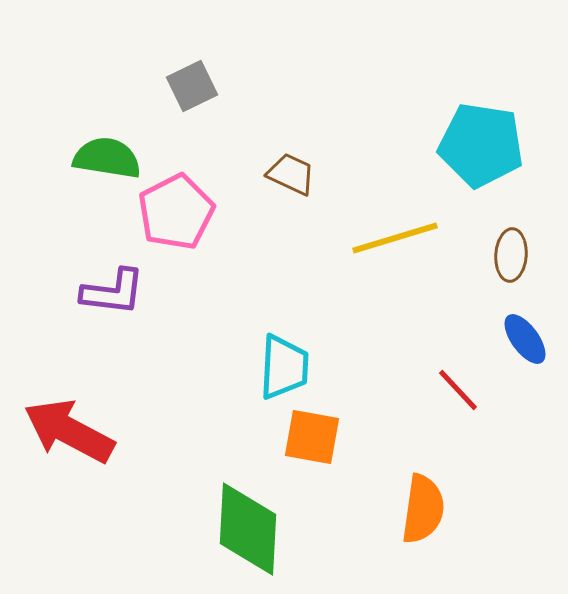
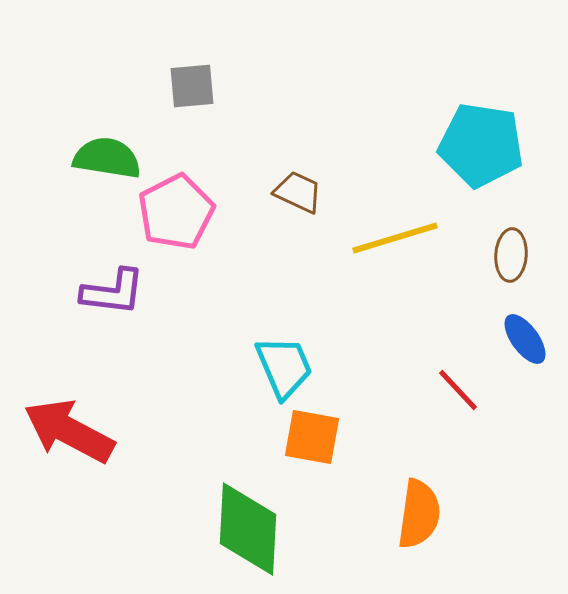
gray square: rotated 21 degrees clockwise
brown trapezoid: moved 7 px right, 18 px down
cyan trapezoid: rotated 26 degrees counterclockwise
orange semicircle: moved 4 px left, 5 px down
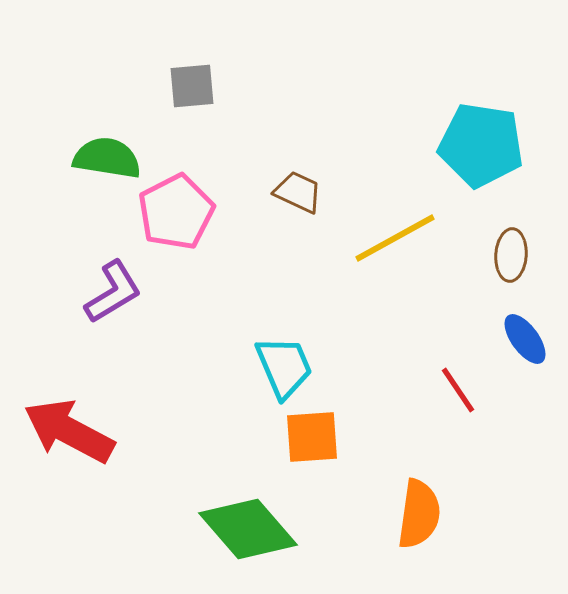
yellow line: rotated 12 degrees counterclockwise
purple L-shape: rotated 38 degrees counterclockwise
red line: rotated 9 degrees clockwise
orange square: rotated 14 degrees counterclockwise
green diamond: rotated 44 degrees counterclockwise
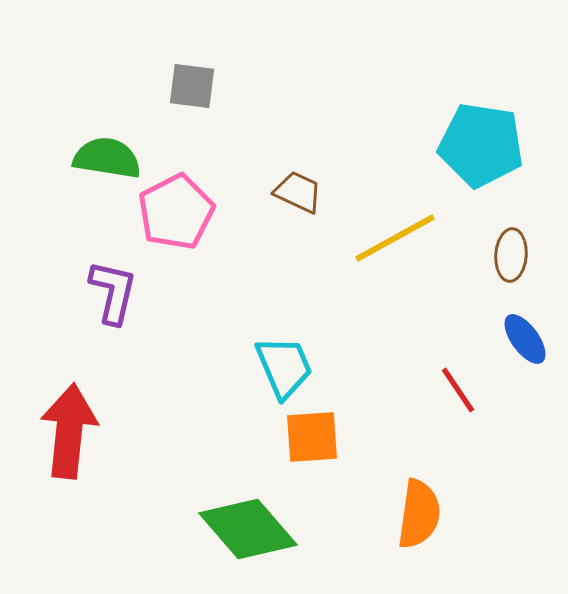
gray square: rotated 12 degrees clockwise
purple L-shape: rotated 46 degrees counterclockwise
red arrow: rotated 68 degrees clockwise
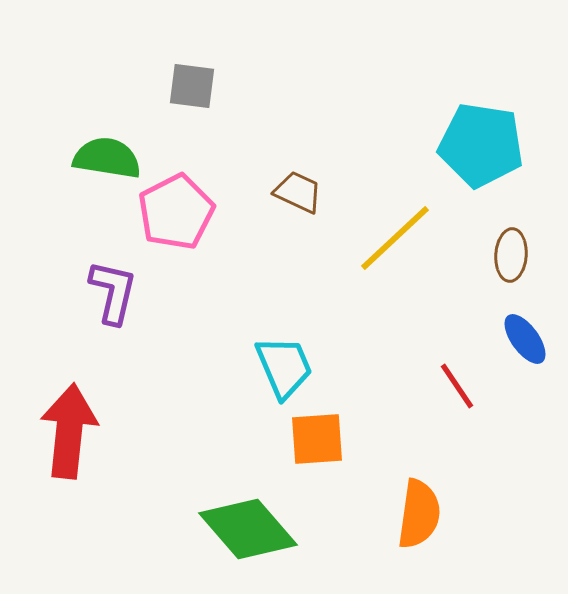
yellow line: rotated 14 degrees counterclockwise
red line: moved 1 px left, 4 px up
orange square: moved 5 px right, 2 px down
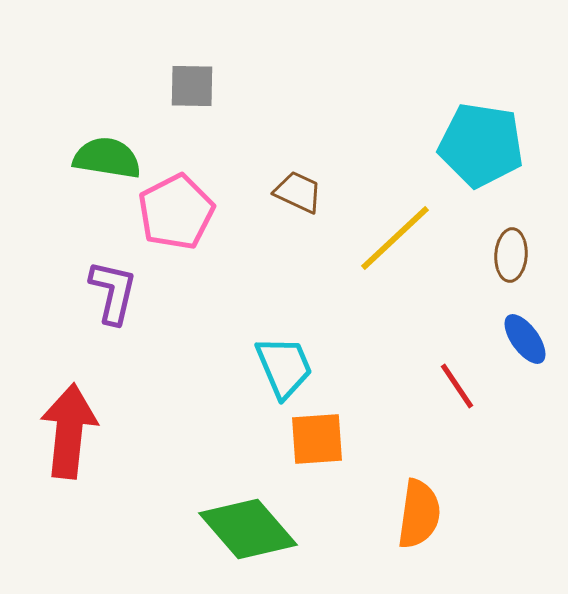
gray square: rotated 6 degrees counterclockwise
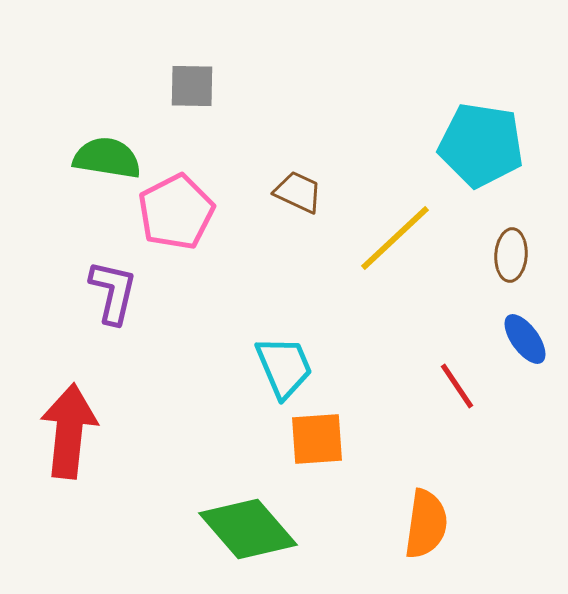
orange semicircle: moved 7 px right, 10 px down
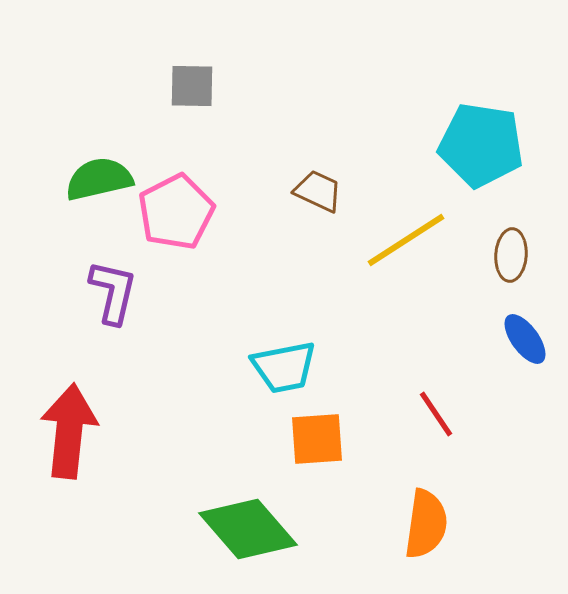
green semicircle: moved 8 px left, 21 px down; rotated 22 degrees counterclockwise
brown trapezoid: moved 20 px right, 1 px up
yellow line: moved 11 px right, 2 px down; rotated 10 degrees clockwise
cyan trapezoid: rotated 102 degrees clockwise
red line: moved 21 px left, 28 px down
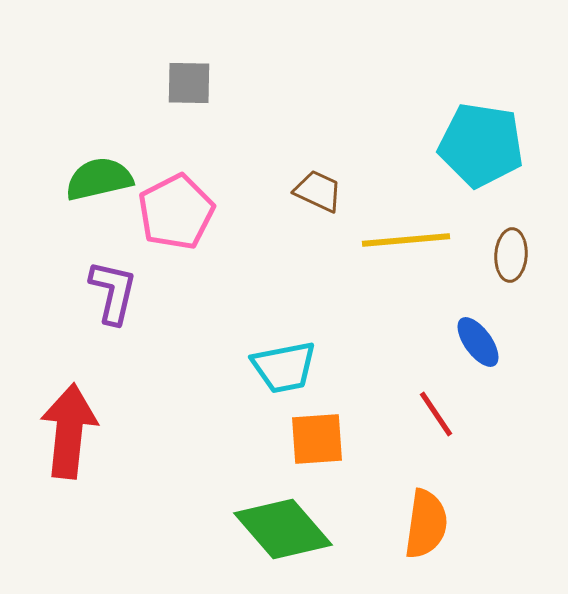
gray square: moved 3 px left, 3 px up
yellow line: rotated 28 degrees clockwise
blue ellipse: moved 47 px left, 3 px down
green diamond: moved 35 px right
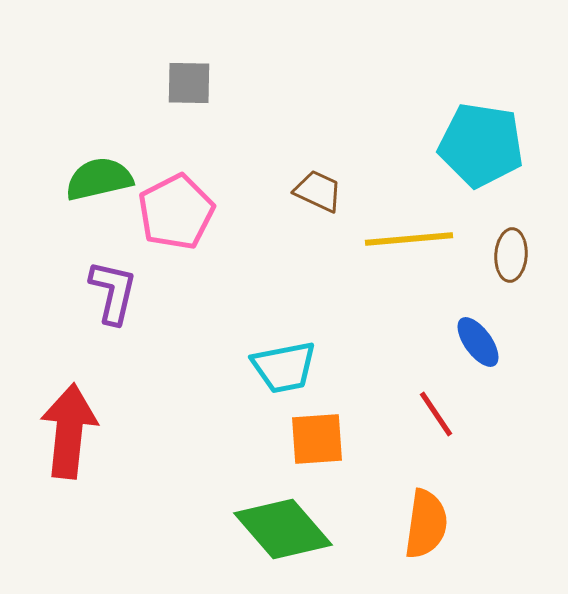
yellow line: moved 3 px right, 1 px up
